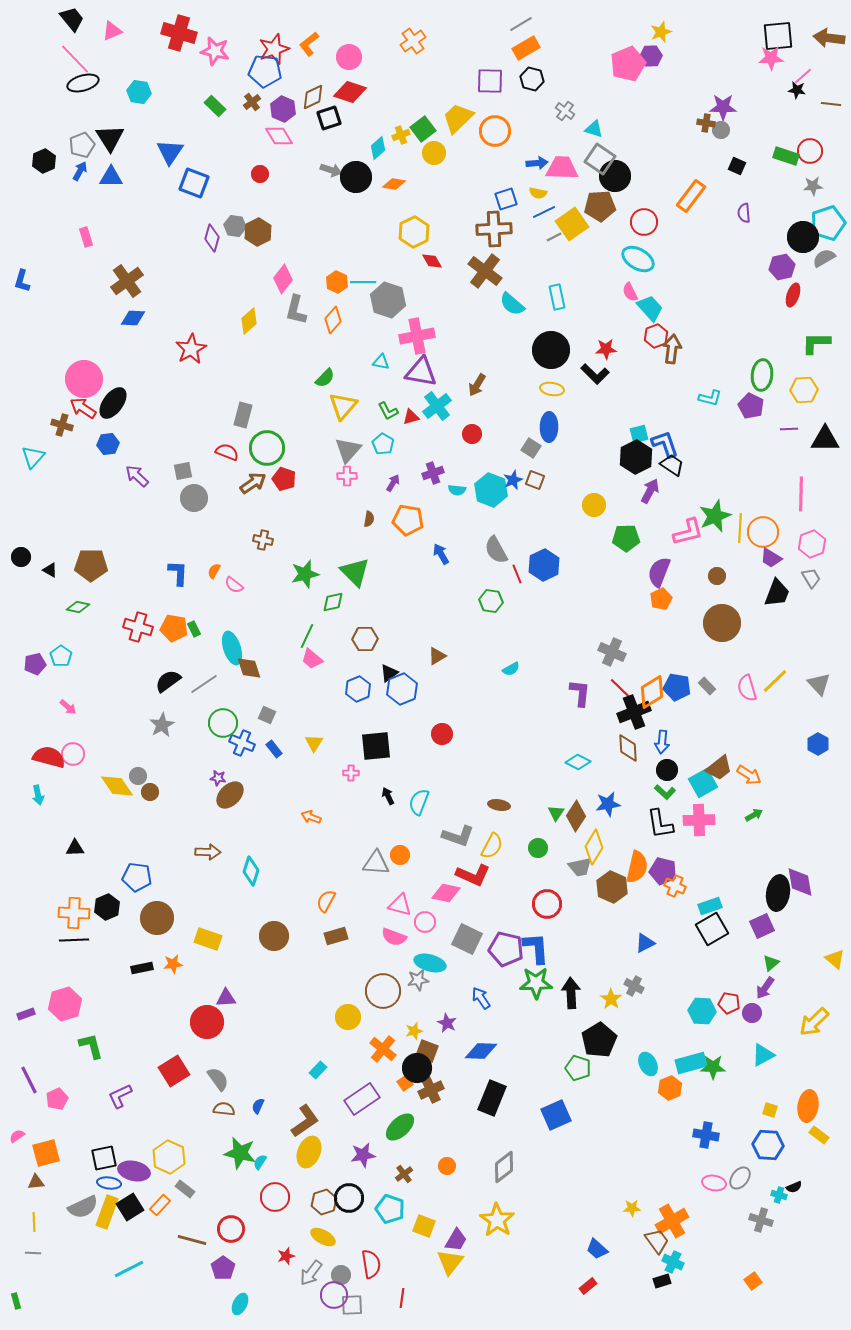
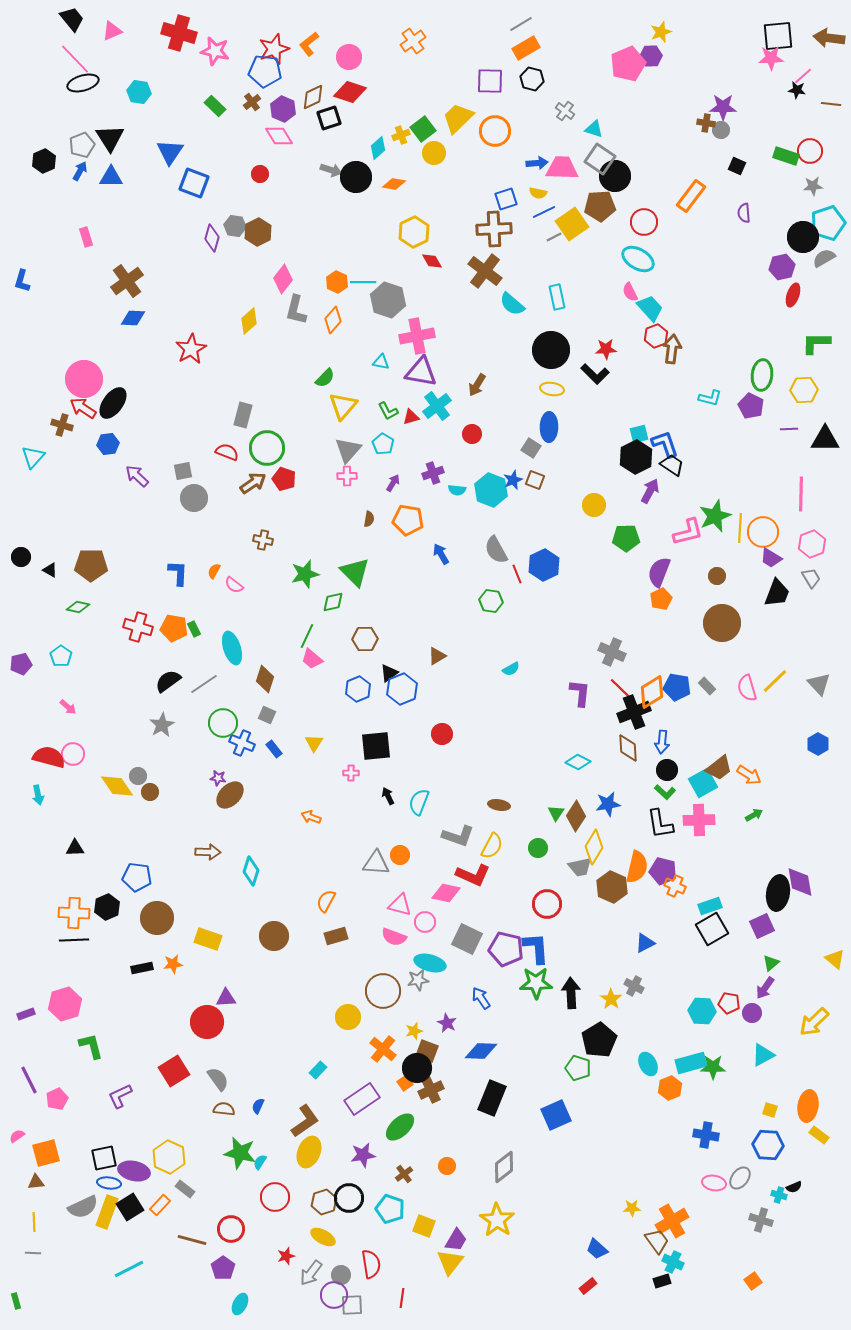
purple pentagon at (35, 664): moved 14 px left
brown diamond at (249, 668): moved 16 px right, 11 px down; rotated 36 degrees clockwise
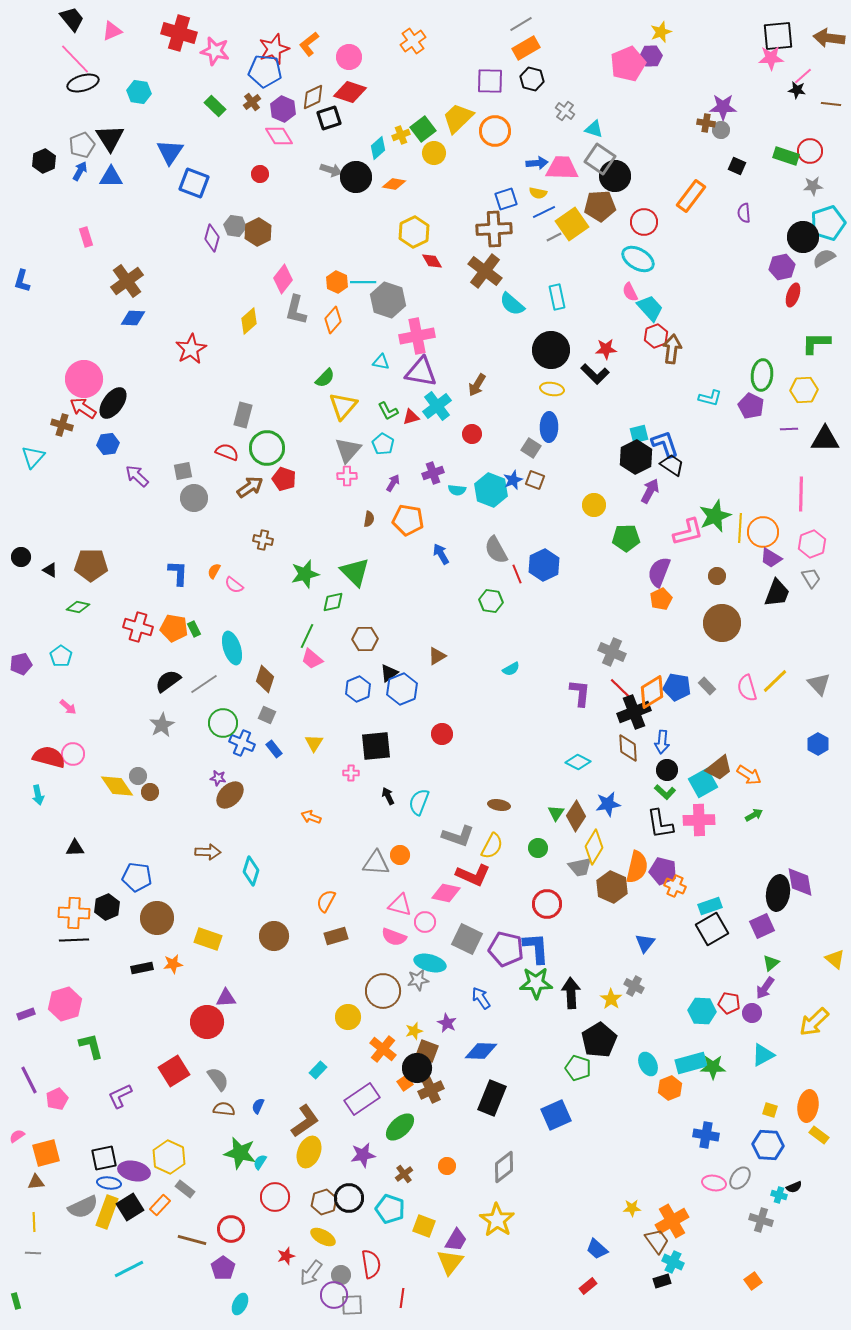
brown arrow at (253, 483): moved 3 px left, 4 px down
blue triangle at (645, 943): rotated 25 degrees counterclockwise
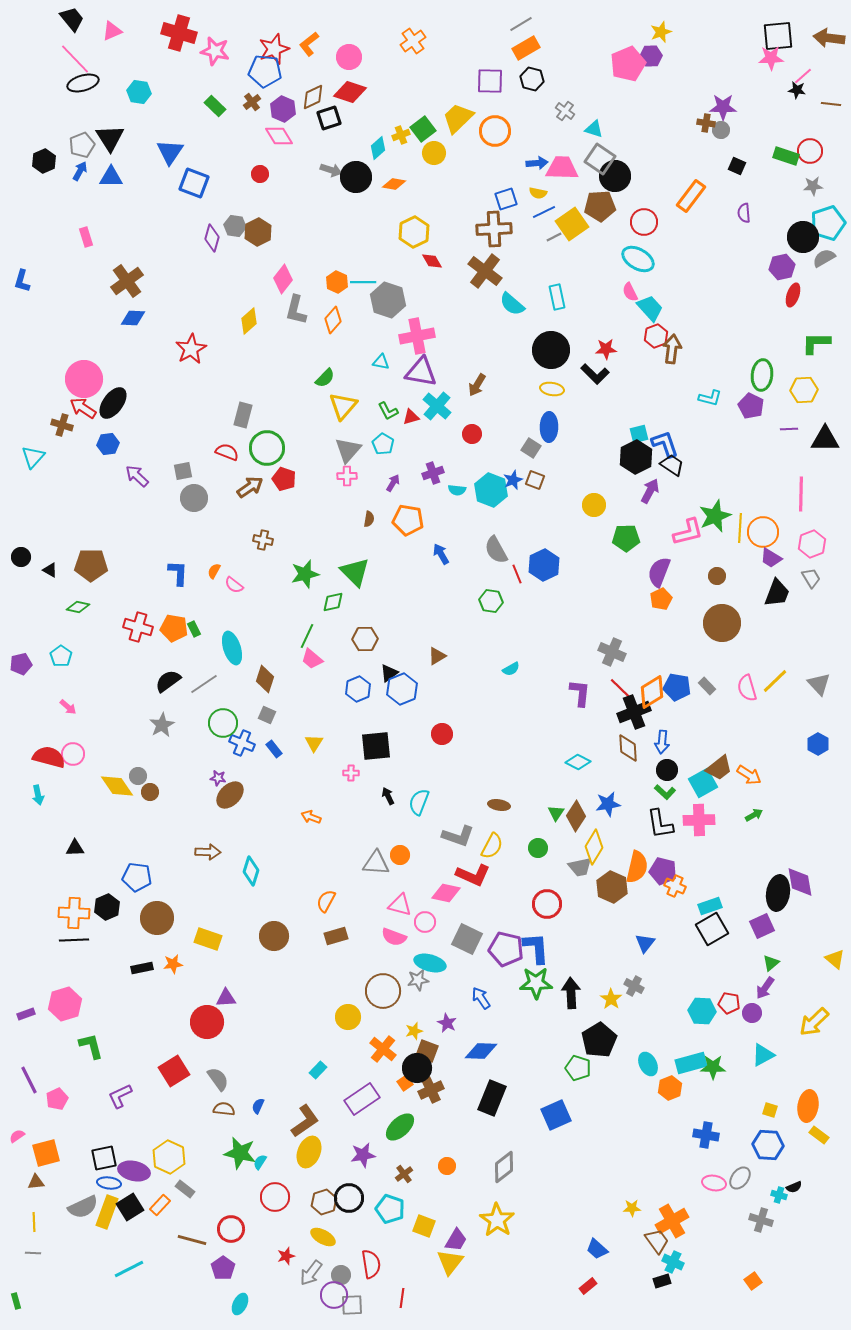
cyan cross at (437, 406): rotated 12 degrees counterclockwise
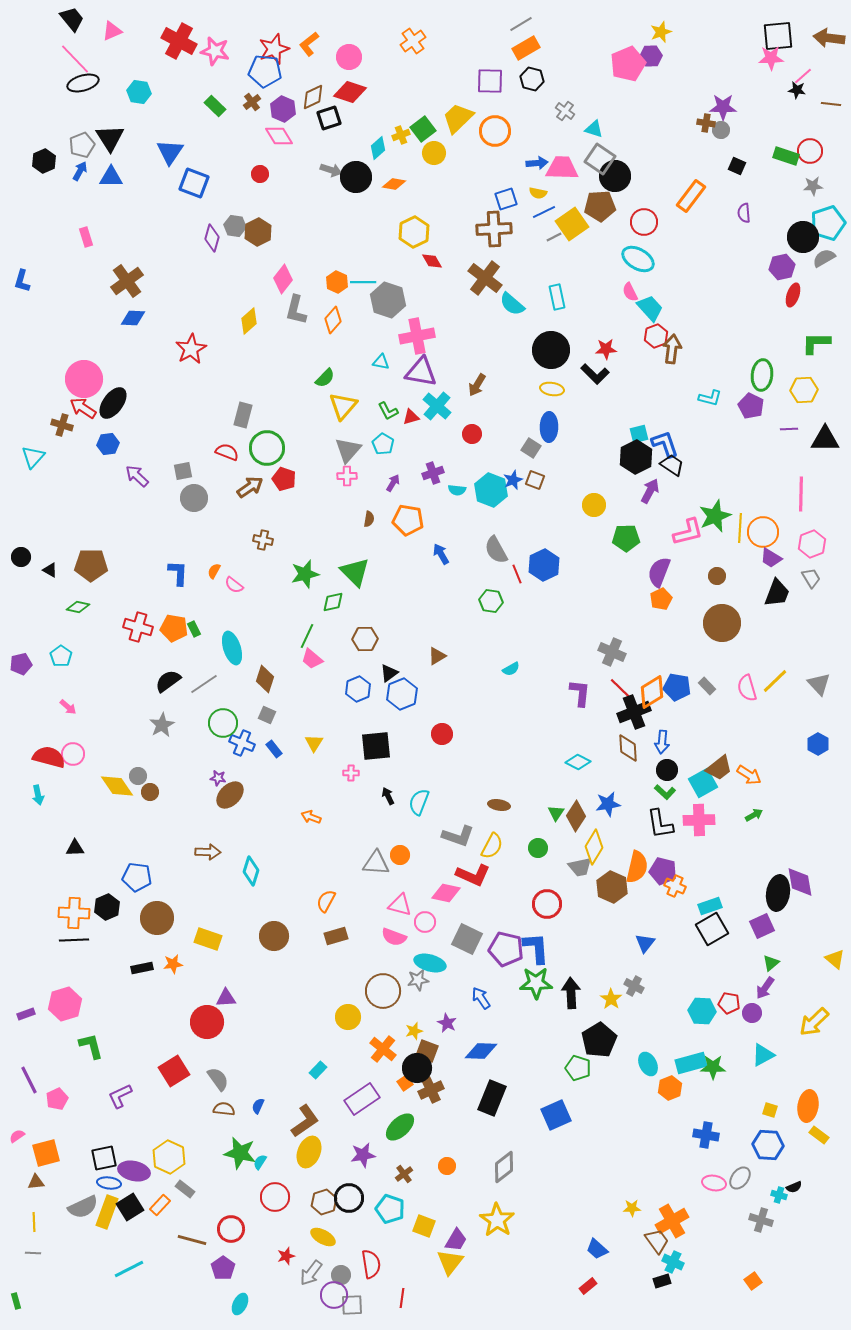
red cross at (179, 33): moved 8 px down; rotated 12 degrees clockwise
brown cross at (485, 271): moved 7 px down
blue hexagon at (402, 689): moved 5 px down
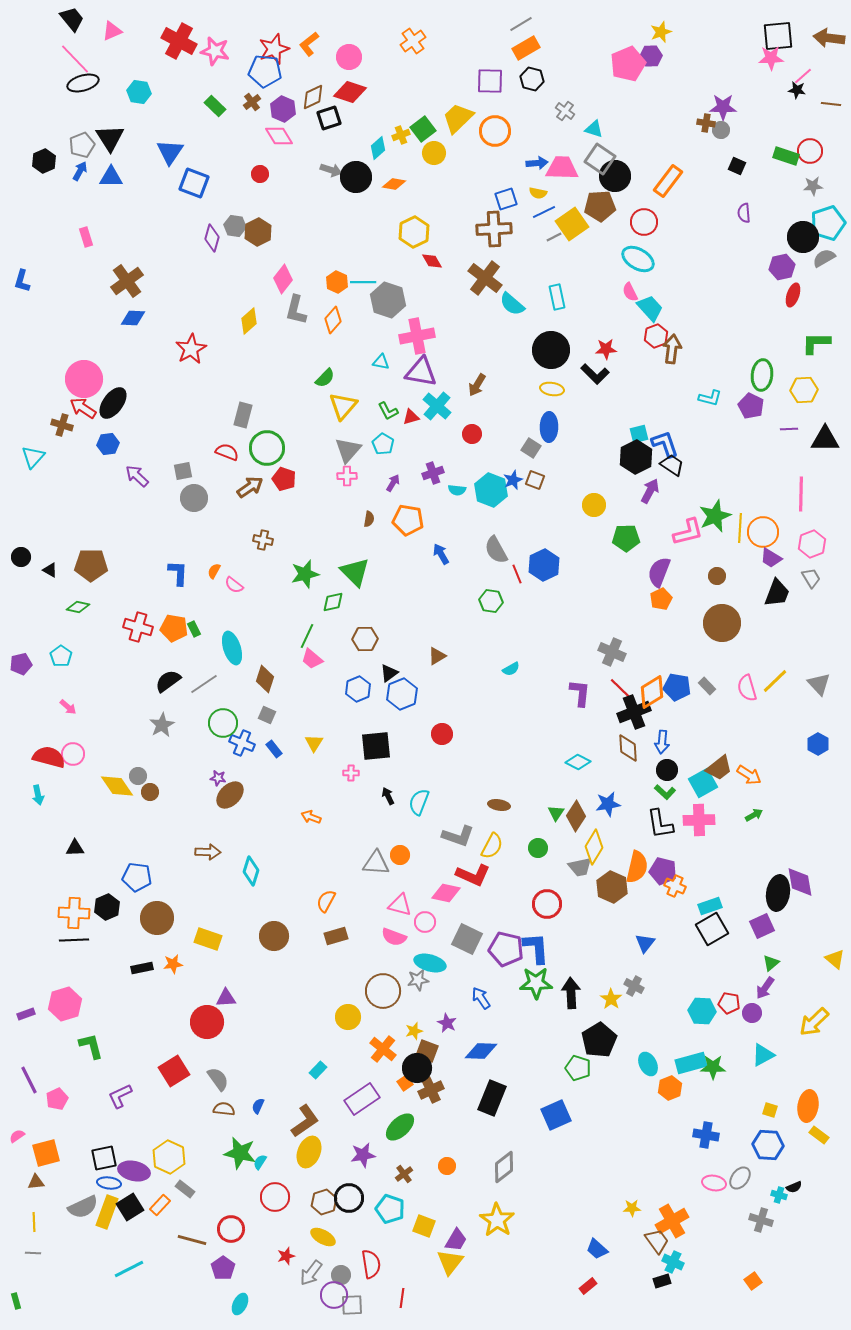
orange rectangle at (691, 196): moved 23 px left, 15 px up
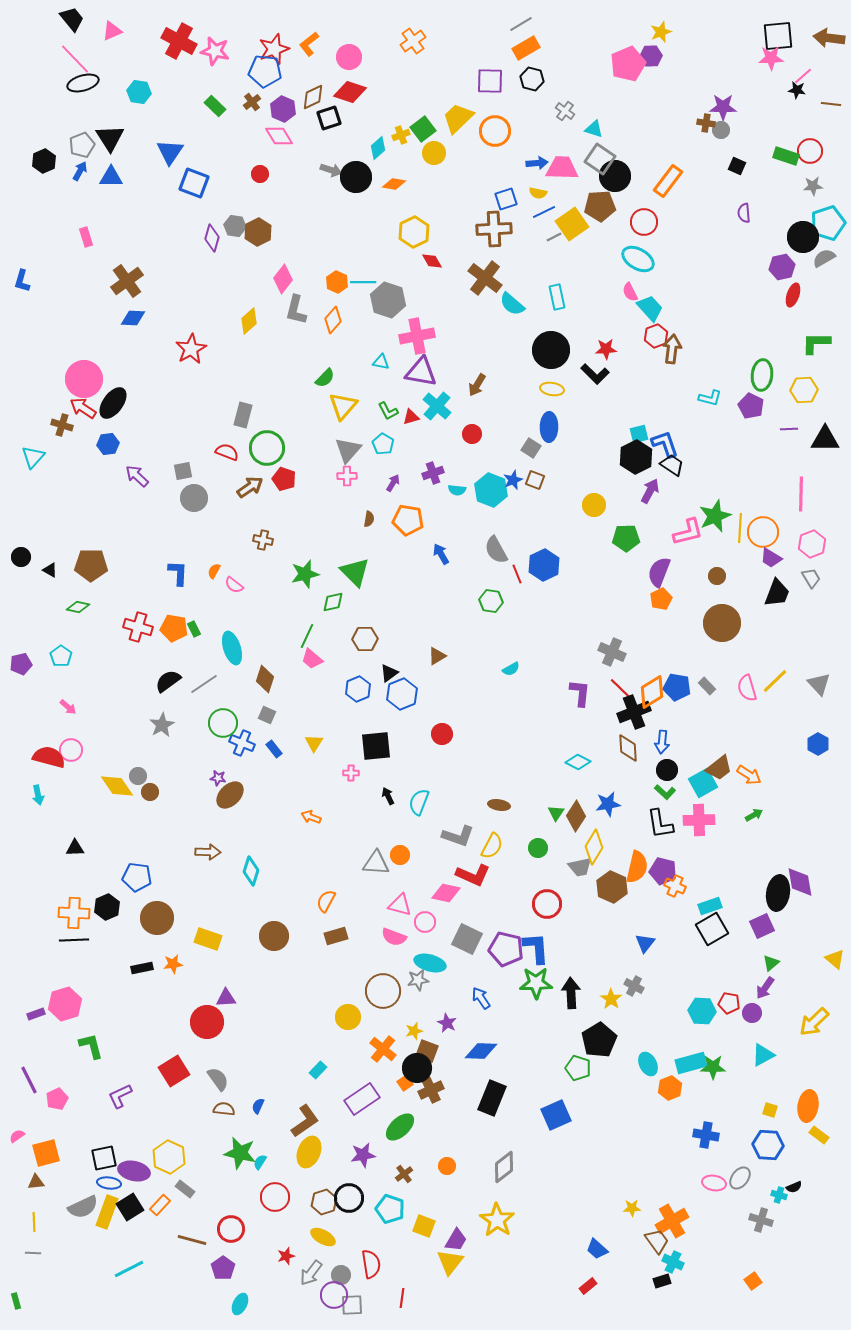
pink circle at (73, 754): moved 2 px left, 4 px up
purple rectangle at (26, 1014): moved 10 px right
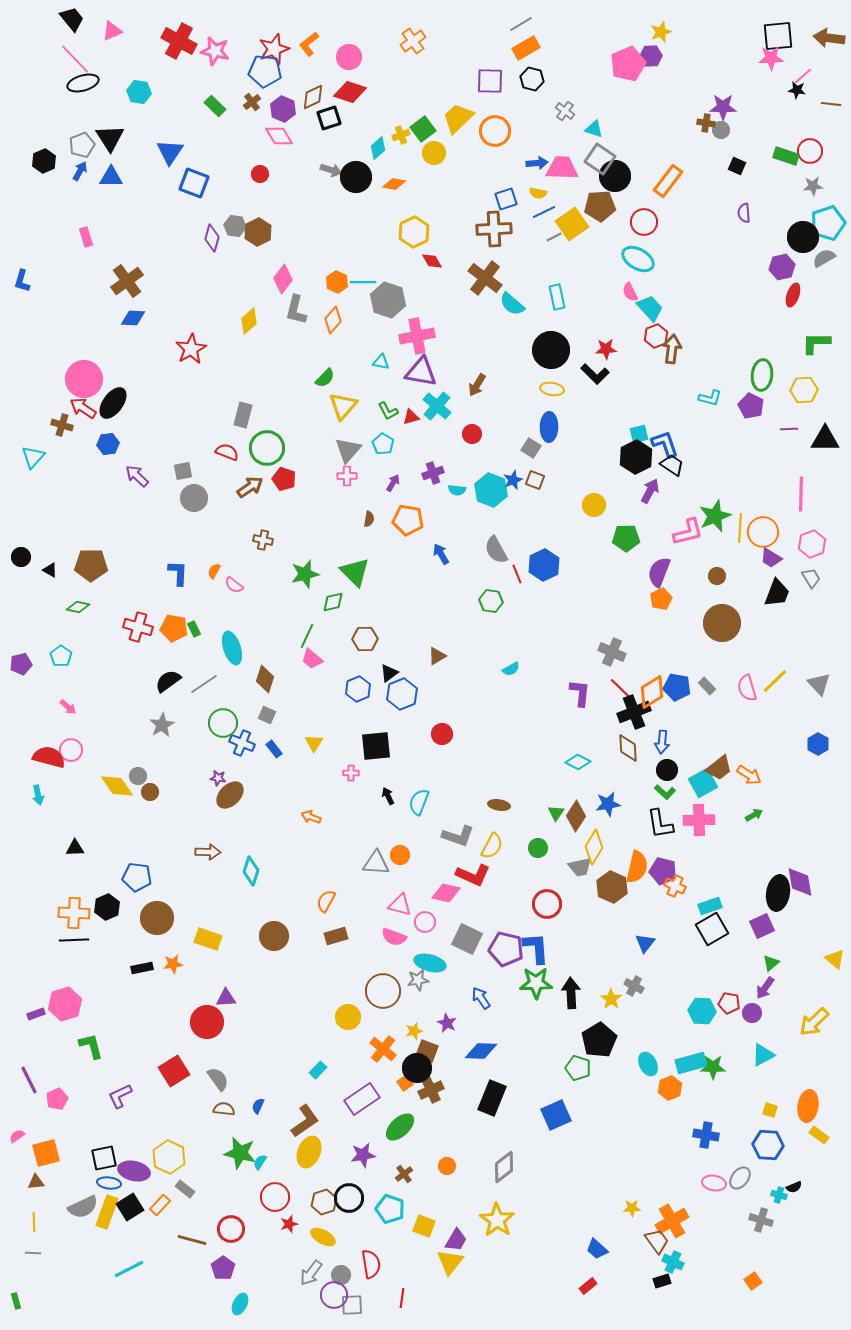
red star at (286, 1256): moved 3 px right, 32 px up
